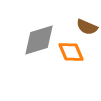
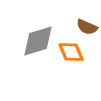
gray diamond: moved 1 px left, 1 px down
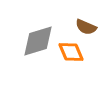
brown semicircle: moved 1 px left
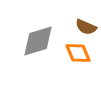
orange diamond: moved 7 px right, 1 px down
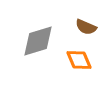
orange diamond: moved 1 px right, 7 px down
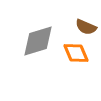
orange diamond: moved 3 px left, 7 px up
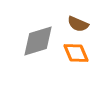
brown semicircle: moved 8 px left, 3 px up
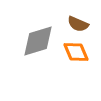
orange diamond: moved 1 px up
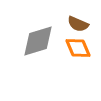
orange diamond: moved 2 px right, 4 px up
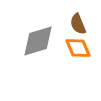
brown semicircle: rotated 45 degrees clockwise
